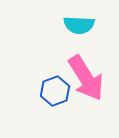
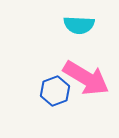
pink arrow: rotated 27 degrees counterclockwise
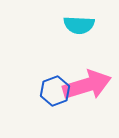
pink arrow: moved 1 px right, 7 px down; rotated 48 degrees counterclockwise
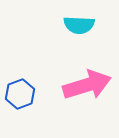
blue hexagon: moved 35 px left, 3 px down
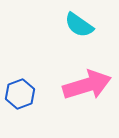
cyan semicircle: rotated 32 degrees clockwise
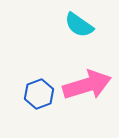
blue hexagon: moved 19 px right
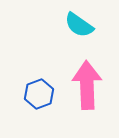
pink arrow: rotated 75 degrees counterclockwise
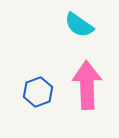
blue hexagon: moved 1 px left, 2 px up
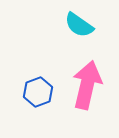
pink arrow: rotated 15 degrees clockwise
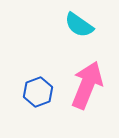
pink arrow: rotated 9 degrees clockwise
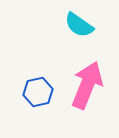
blue hexagon: rotated 8 degrees clockwise
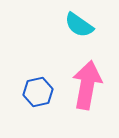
pink arrow: rotated 12 degrees counterclockwise
